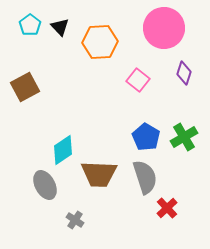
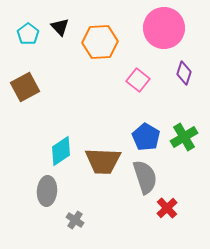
cyan pentagon: moved 2 px left, 9 px down
cyan diamond: moved 2 px left, 1 px down
brown trapezoid: moved 4 px right, 13 px up
gray ellipse: moved 2 px right, 6 px down; rotated 32 degrees clockwise
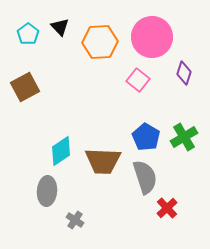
pink circle: moved 12 px left, 9 px down
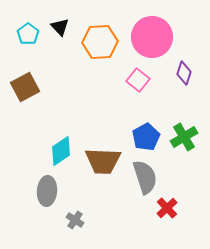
blue pentagon: rotated 12 degrees clockwise
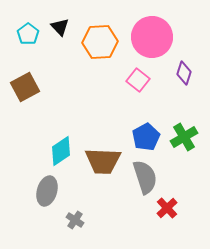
gray ellipse: rotated 12 degrees clockwise
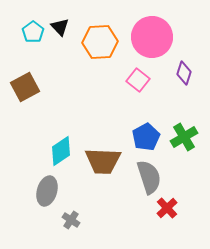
cyan pentagon: moved 5 px right, 2 px up
gray semicircle: moved 4 px right
gray cross: moved 4 px left
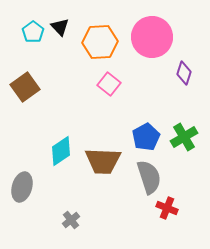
pink square: moved 29 px left, 4 px down
brown square: rotated 8 degrees counterclockwise
gray ellipse: moved 25 px left, 4 px up
red cross: rotated 25 degrees counterclockwise
gray cross: rotated 18 degrees clockwise
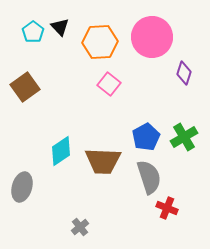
gray cross: moved 9 px right, 7 px down
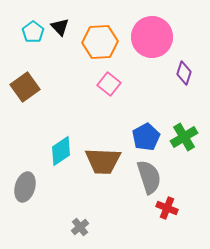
gray ellipse: moved 3 px right
